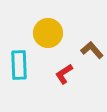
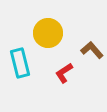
cyan rectangle: moved 1 px right, 2 px up; rotated 12 degrees counterclockwise
red L-shape: moved 1 px up
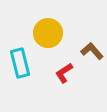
brown L-shape: moved 1 px down
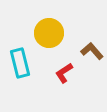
yellow circle: moved 1 px right
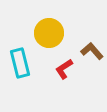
red L-shape: moved 4 px up
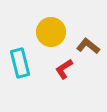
yellow circle: moved 2 px right, 1 px up
brown L-shape: moved 4 px left, 5 px up; rotated 10 degrees counterclockwise
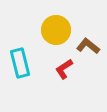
yellow circle: moved 5 px right, 2 px up
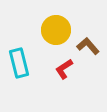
brown L-shape: rotated 10 degrees clockwise
cyan rectangle: moved 1 px left
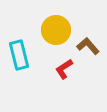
cyan rectangle: moved 8 px up
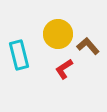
yellow circle: moved 2 px right, 4 px down
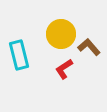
yellow circle: moved 3 px right
brown L-shape: moved 1 px right, 1 px down
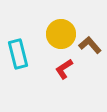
brown L-shape: moved 1 px right, 2 px up
cyan rectangle: moved 1 px left, 1 px up
